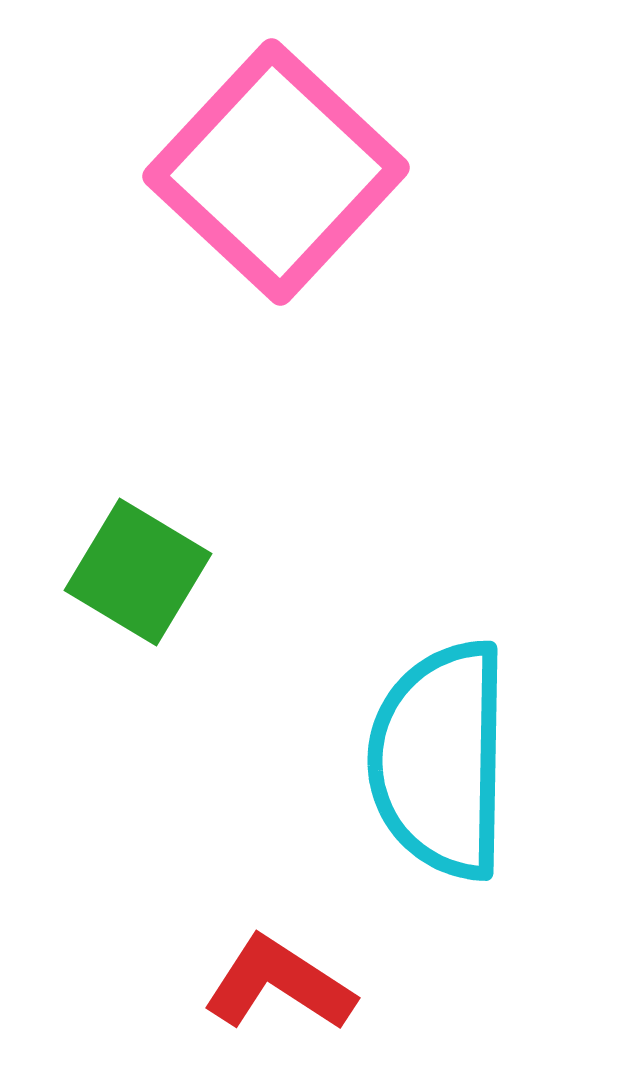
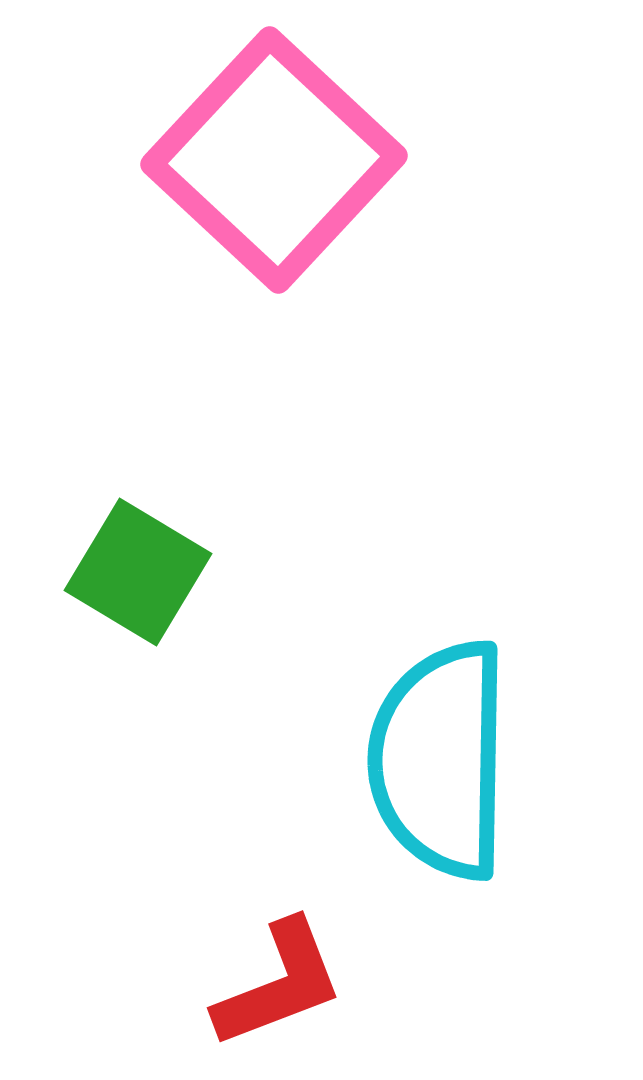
pink square: moved 2 px left, 12 px up
red L-shape: rotated 126 degrees clockwise
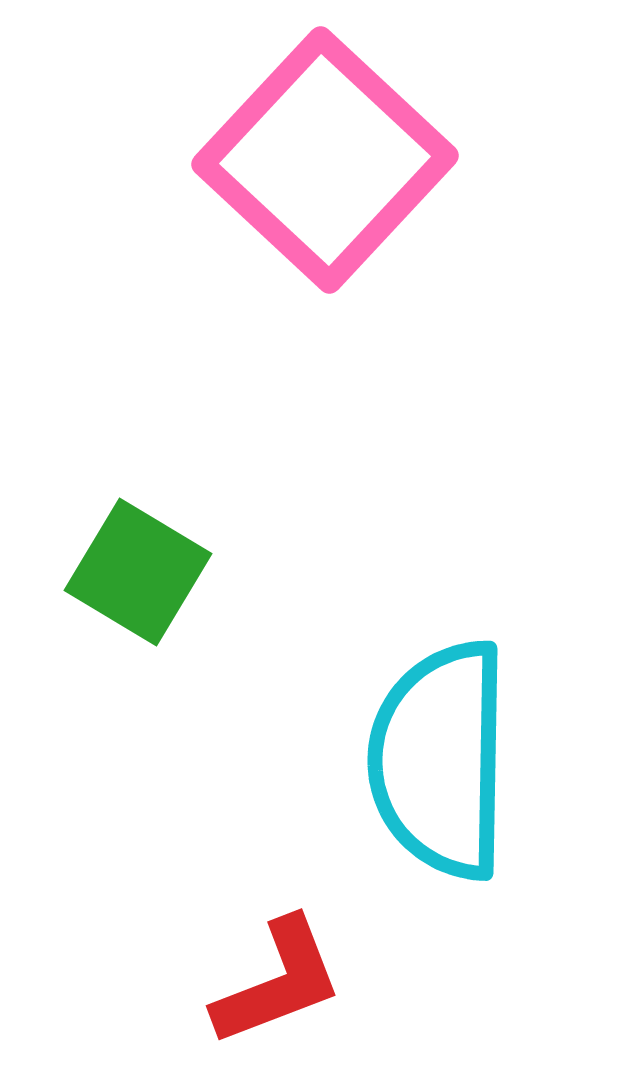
pink square: moved 51 px right
red L-shape: moved 1 px left, 2 px up
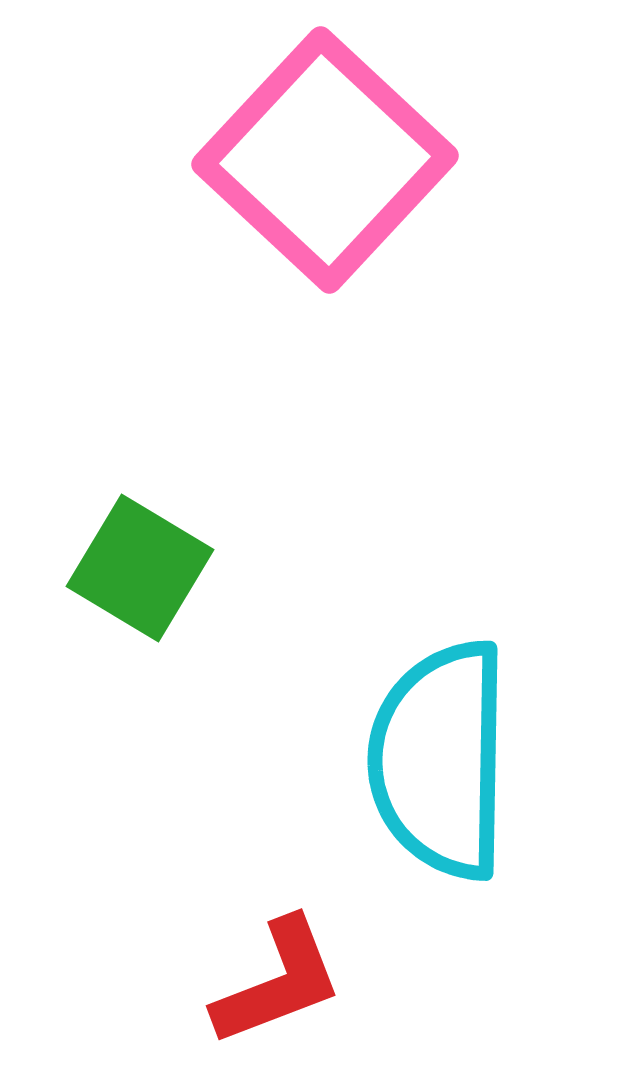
green square: moved 2 px right, 4 px up
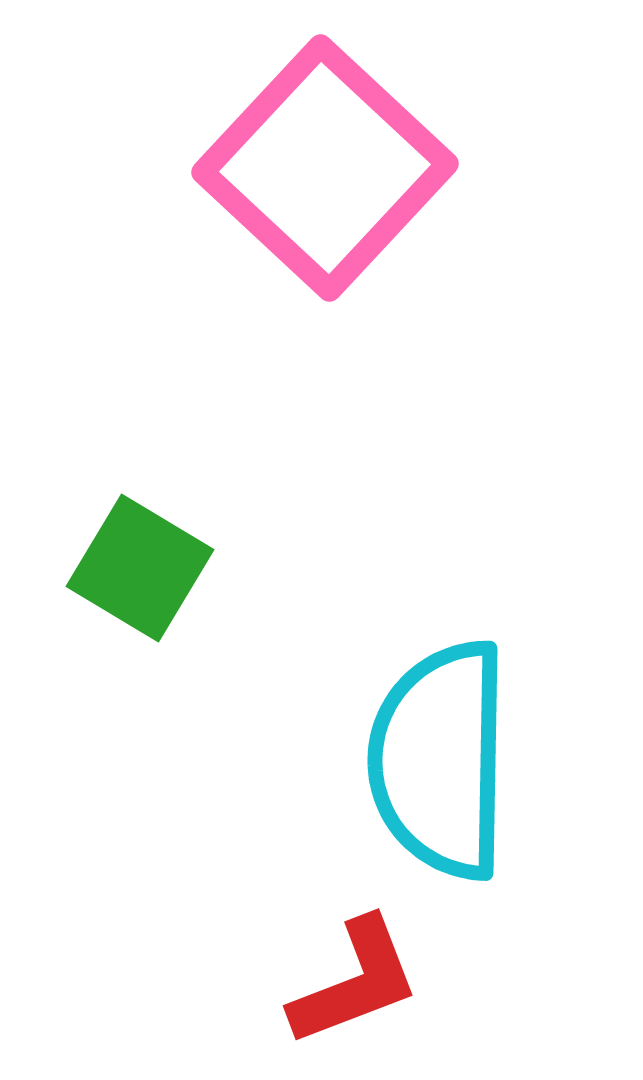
pink square: moved 8 px down
red L-shape: moved 77 px right
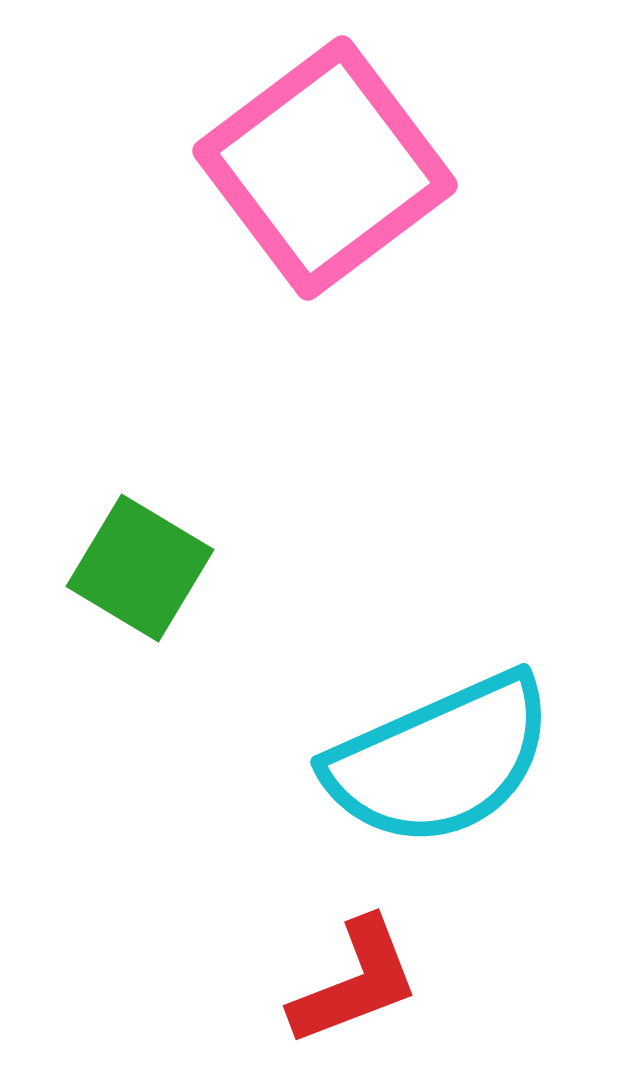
pink square: rotated 10 degrees clockwise
cyan semicircle: rotated 115 degrees counterclockwise
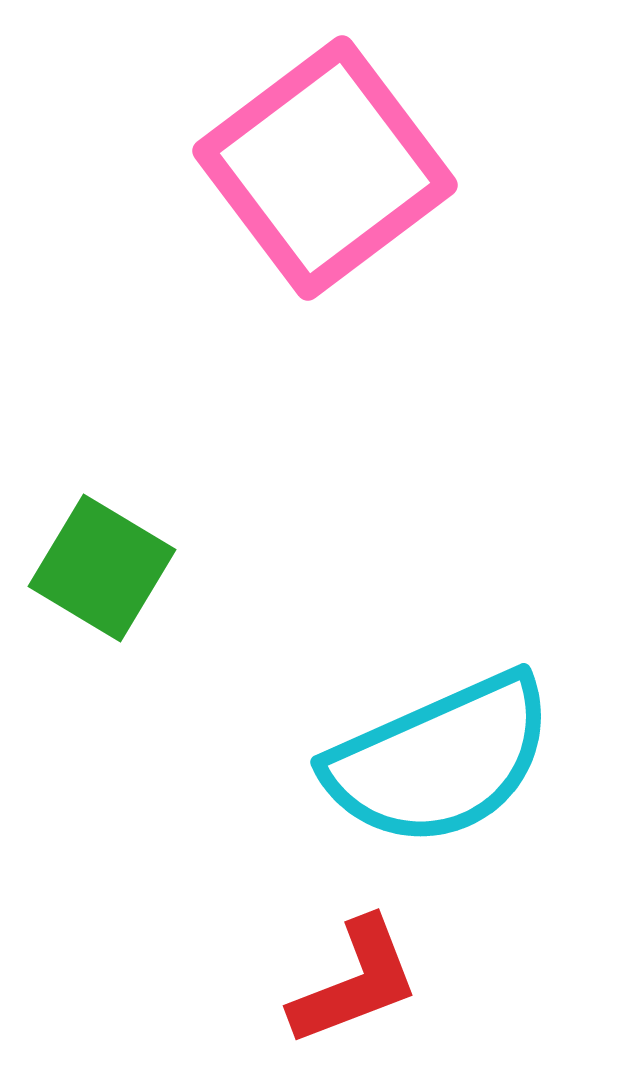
green square: moved 38 px left
